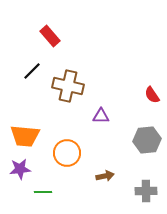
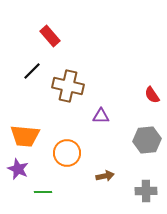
purple star: moved 2 px left; rotated 30 degrees clockwise
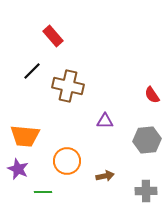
red rectangle: moved 3 px right
purple triangle: moved 4 px right, 5 px down
orange circle: moved 8 px down
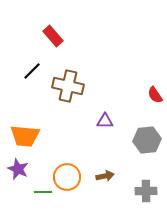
red semicircle: moved 3 px right
orange circle: moved 16 px down
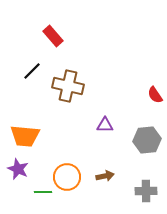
purple triangle: moved 4 px down
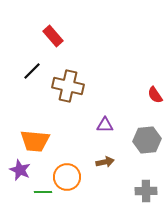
orange trapezoid: moved 10 px right, 5 px down
purple star: moved 2 px right, 1 px down
brown arrow: moved 14 px up
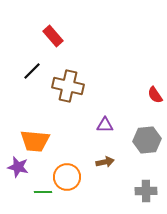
purple star: moved 2 px left, 3 px up; rotated 10 degrees counterclockwise
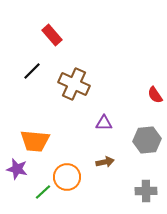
red rectangle: moved 1 px left, 1 px up
brown cross: moved 6 px right, 2 px up; rotated 12 degrees clockwise
purple triangle: moved 1 px left, 2 px up
purple star: moved 1 px left, 2 px down
green line: rotated 42 degrees counterclockwise
